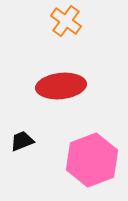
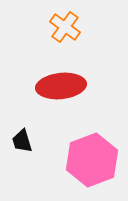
orange cross: moved 1 px left, 6 px down
black trapezoid: rotated 85 degrees counterclockwise
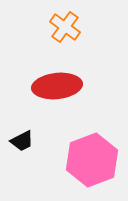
red ellipse: moved 4 px left
black trapezoid: rotated 100 degrees counterclockwise
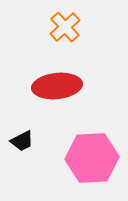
orange cross: rotated 12 degrees clockwise
pink hexagon: moved 2 px up; rotated 18 degrees clockwise
